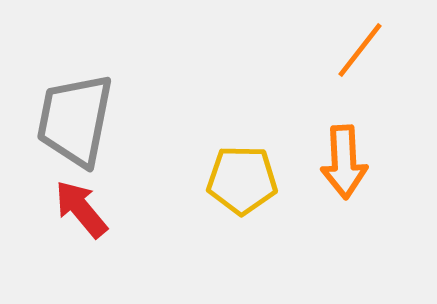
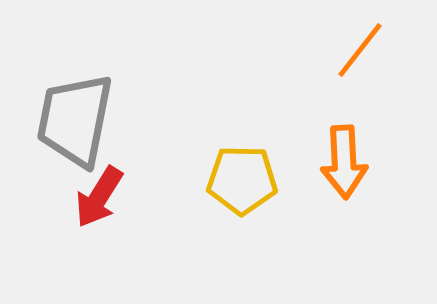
red arrow: moved 18 px right, 12 px up; rotated 108 degrees counterclockwise
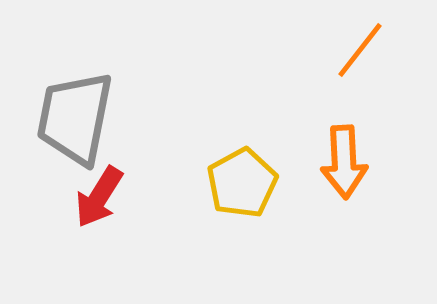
gray trapezoid: moved 2 px up
yellow pentagon: moved 3 px down; rotated 30 degrees counterclockwise
